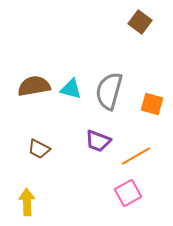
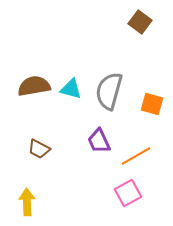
purple trapezoid: moved 1 px right; rotated 44 degrees clockwise
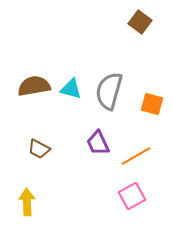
purple trapezoid: moved 1 px left, 2 px down
pink square: moved 4 px right, 3 px down
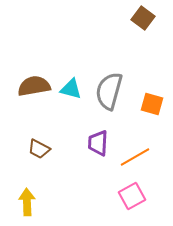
brown square: moved 3 px right, 4 px up
purple trapezoid: rotated 28 degrees clockwise
orange line: moved 1 px left, 1 px down
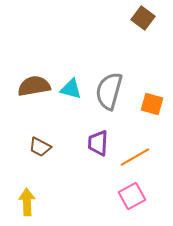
brown trapezoid: moved 1 px right, 2 px up
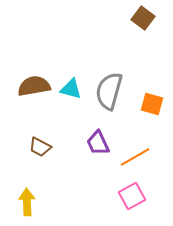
purple trapezoid: rotated 28 degrees counterclockwise
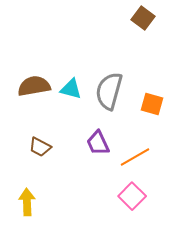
pink square: rotated 16 degrees counterclockwise
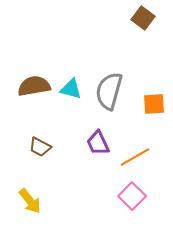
orange square: moved 2 px right; rotated 20 degrees counterclockwise
yellow arrow: moved 3 px right, 1 px up; rotated 144 degrees clockwise
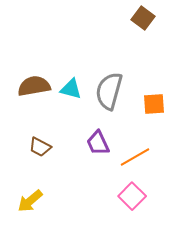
yellow arrow: rotated 88 degrees clockwise
